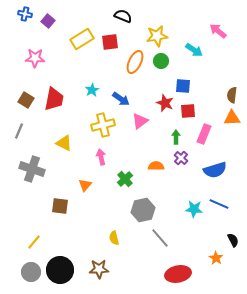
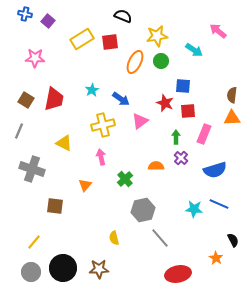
brown square at (60, 206): moved 5 px left
black circle at (60, 270): moved 3 px right, 2 px up
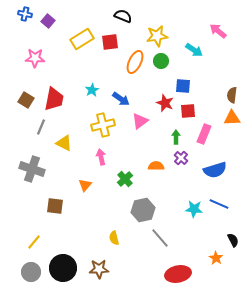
gray line at (19, 131): moved 22 px right, 4 px up
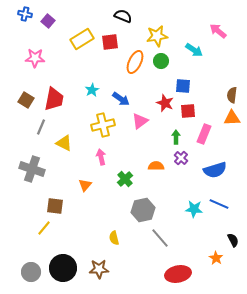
yellow line at (34, 242): moved 10 px right, 14 px up
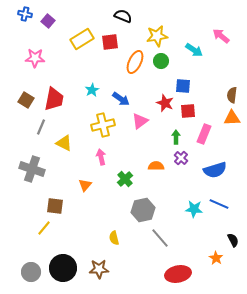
pink arrow at (218, 31): moved 3 px right, 5 px down
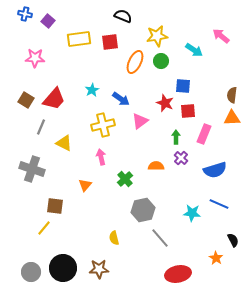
yellow rectangle at (82, 39): moved 3 px left; rotated 25 degrees clockwise
red trapezoid at (54, 99): rotated 30 degrees clockwise
cyan star at (194, 209): moved 2 px left, 4 px down
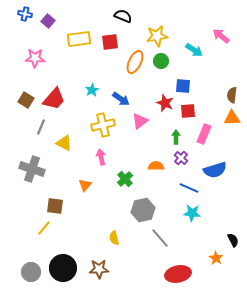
blue line at (219, 204): moved 30 px left, 16 px up
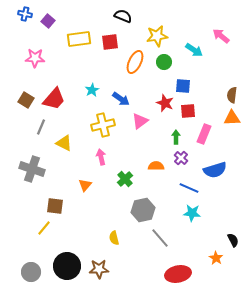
green circle at (161, 61): moved 3 px right, 1 px down
black circle at (63, 268): moved 4 px right, 2 px up
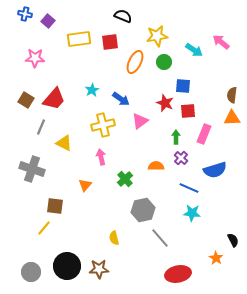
pink arrow at (221, 36): moved 6 px down
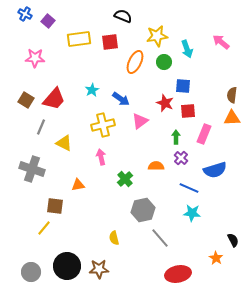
blue cross at (25, 14): rotated 16 degrees clockwise
cyan arrow at (194, 50): moved 7 px left, 1 px up; rotated 36 degrees clockwise
orange triangle at (85, 185): moved 7 px left; rotated 40 degrees clockwise
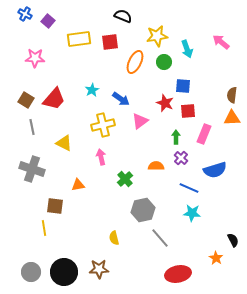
gray line at (41, 127): moved 9 px left; rotated 35 degrees counterclockwise
yellow line at (44, 228): rotated 49 degrees counterclockwise
black circle at (67, 266): moved 3 px left, 6 px down
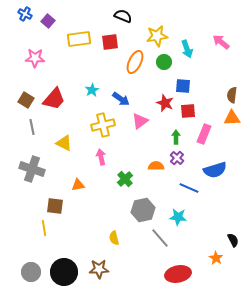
purple cross at (181, 158): moved 4 px left
cyan star at (192, 213): moved 14 px left, 4 px down
